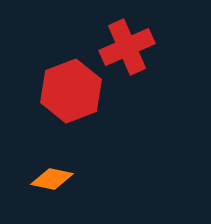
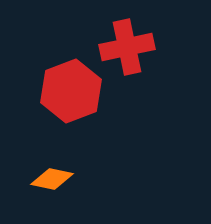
red cross: rotated 12 degrees clockwise
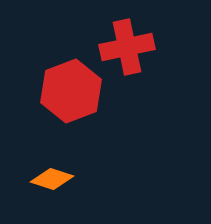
orange diamond: rotated 6 degrees clockwise
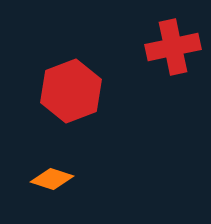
red cross: moved 46 px right
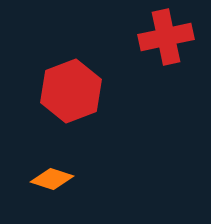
red cross: moved 7 px left, 10 px up
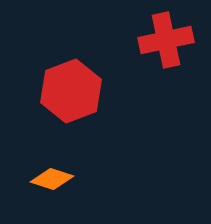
red cross: moved 3 px down
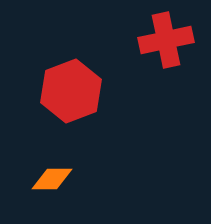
orange diamond: rotated 18 degrees counterclockwise
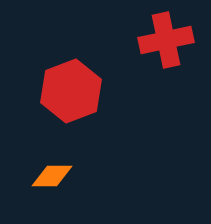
orange diamond: moved 3 px up
